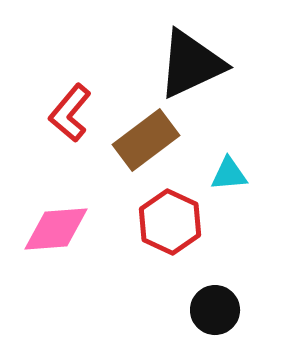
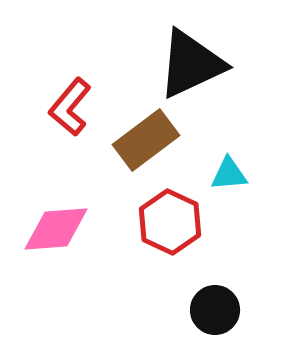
red L-shape: moved 6 px up
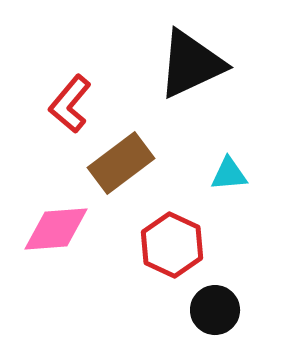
red L-shape: moved 3 px up
brown rectangle: moved 25 px left, 23 px down
red hexagon: moved 2 px right, 23 px down
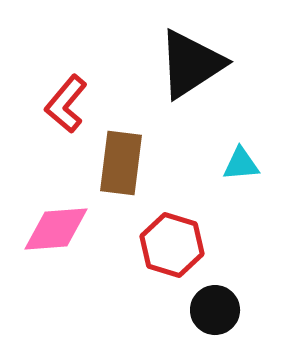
black triangle: rotated 8 degrees counterclockwise
red L-shape: moved 4 px left
brown rectangle: rotated 46 degrees counterclockwise
cyan triangle: moved 12 px right, 10 px up
red hexagon: rotated 8 degrees counterclockwise
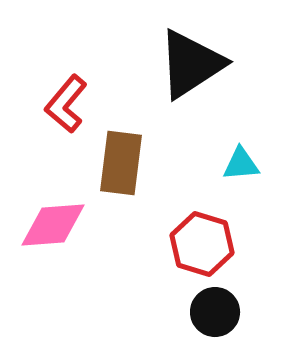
pink diamond: moved 3 px left, 4 px up
red hexagon: moved 30 px right, 1 px up
black circle: moved 2 px down
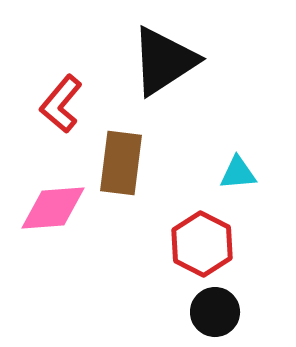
black triangle: moved 27 px left, 3 px up
red L-shape: moved 5 px left
cyan triangle: moved 3 px left, 9 px down
pink diamond: moved 17 px up
red hexagon: rotated 10 degrees clockwise
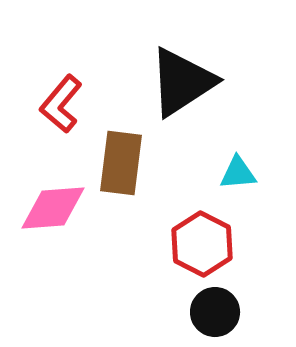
black triangle: moved 18 px right, 21 px down
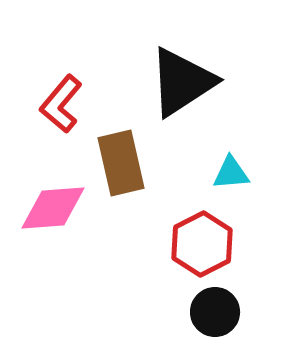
brown rectangle: rotated 20 degrees counterclockwise
cyan triangle: moved 7 px left
red hexagon: rotated 6 degrees clockwise
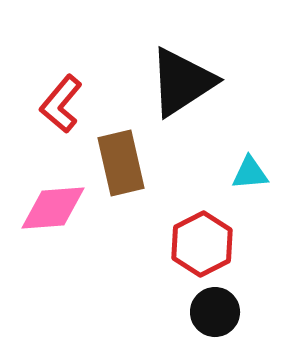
cyan triangle: moved 19 px right
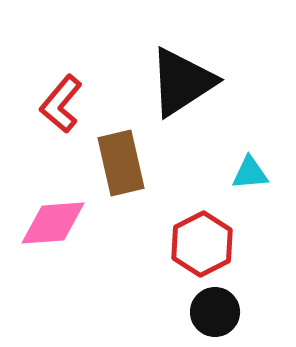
pink diamond: moved 15 px down
